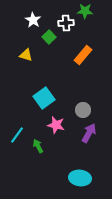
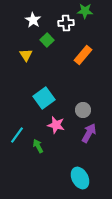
green square: moved 2 px left, 3 px down
yellow triangle: rotated 40 degrees clockwise
cyan ellipse: rotated 55 degrees clockwise
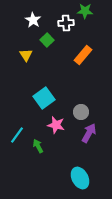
gray circle: moved 2 px left, 2 px down
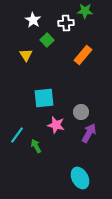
cyan square: rotated 30 degrees clockwise
green arrow: moved 2 px left
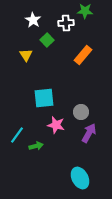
green arrow: rotated 104 degrees clockwise
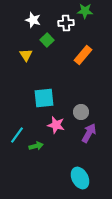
white star: rotated 14 degrees counterclockwise
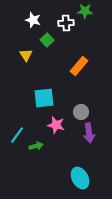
orange rectangle: moved 4 px left, 11 px down
purple arrow: rotated 144 degrees clockwise
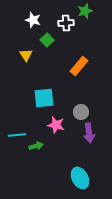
green star: rotated 21 degrees counterclockwise
cyan line: rotated 48 degrees clockwise
